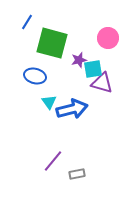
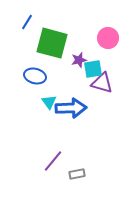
blue arrow: moved 1 px left, 1 px up; rotated 12 degrees clockwise
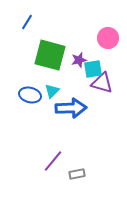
green square: moved 2 px left, 12 px down
blue ellipse: moved 5 px left, 19 px down
cyan triangle: moved 3 px right, 11 px up; rotated 21 degrees clockwise
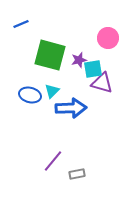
blue line: moved 6 px left, 2 px down; rotated 35 degrees clockwise
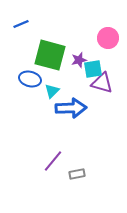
blue ellipse: moved 16 px up
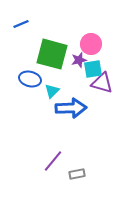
pink circle: moved 17 px left, 6 px down
green square: moved 2 px right, 1 px up
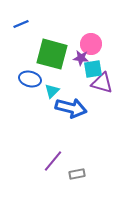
purple star: moved 2 px right, 2 px up; rotated 21 degrees clockwise
blue arrow: rotated 16 degrees clockwise
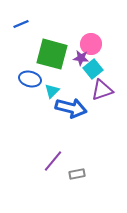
cyan square: rotated 30 degrees counterclockwise
purple triangle: moved 7 px down; rotated 35 degrees counterclockwise
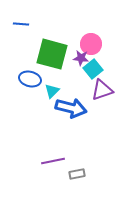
blue line: rotated 28 degrees clockwise
purple line: rotated 40 degrees clockwise
